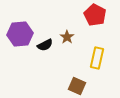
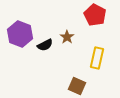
purple hexagon: rotated 25 degrees clockwise
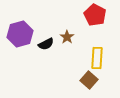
purple hexagon: rotated 25 degrees clockwise
black semicircle: moved 1 px right, 1 px up
yellow rectangle: rotated 10 degrees counterclockwise
brown square: moved 12 px right, 6 px up; rotated 18 degrees clockwise
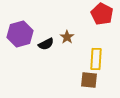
red pentagon: moved 7 px right, 1 px up
yellow rectangle: moved 1 px left, 1 px down
brown square: rotated 36 degrees counterclockwise
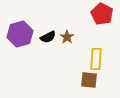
black semicircle: moved 2 px right, 7 px up
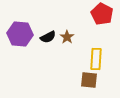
purple hexagon: rotated 20 degrees clockwise
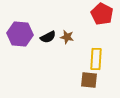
brown star: rotated 24 degrees counterclockwise
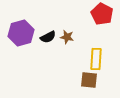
purple hexagon: moved 1 px right, 1 px up; rotated 20 degrees counterclockwise
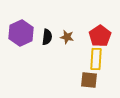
red pentagon: moved 2 px left, 22 px down; rotated 10 degrees clockwise
purple hexagon: rotated 10 degrees counterclockwise
black semicircle: moved 1 px left; rotated 56 degrees counterclockwise
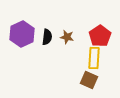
purple hexagon: moved 1 px right, 1 px down
yellow rectangle: moved 2 px left, 1 px up
brown square: rotated 18 degrees clockwise
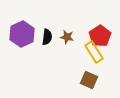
yellow rectangle: moved 6 px up; rotated 35 degrees counterclockwise
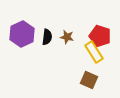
red pentagon: rotated 20 degrees counterclockwise
